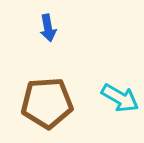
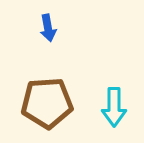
cyan arrow: moved 6 px left, 9 px down; rotated 60 degrees clockwise
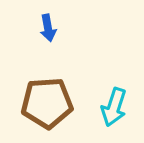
cyan arrow: rotated 18 degrees clockwise
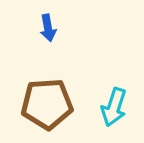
brown pentagon: moved 1 px down
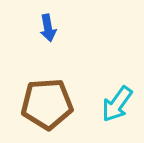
cyan arrow: moved 3 px right, 3 px up; rotated 18 degrees clockwise
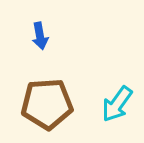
blue arrow: moved 8 px left, 8 px down
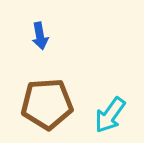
cyan arrow: moved 7 px left, 11 px down
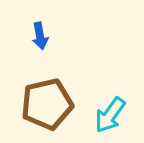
brown pentagon: rotated 9 degrees counterclockwise
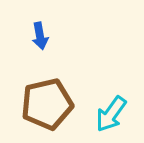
cyan arrow: moved 1 px right, 1 px up
